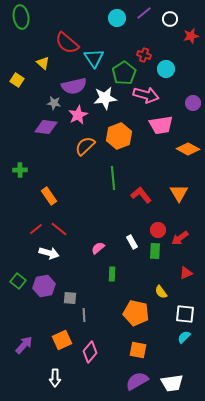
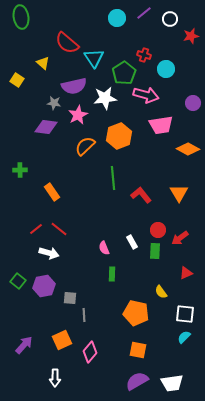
orange rectangle at (49, 196): moved 3 px right, 4 px up
pink semicircle at (98, 248): moved 6 px right; rotated 72 degrees counterclockwise
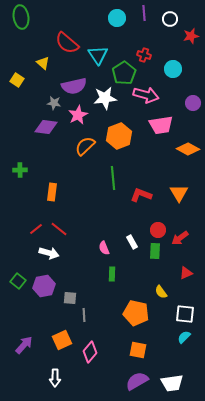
purple line at (144, 13): rotated 56 degrees counterclockwise
cyan triangle at (94, 58): moved 4 px right, 3 px up
cyan circle at (166, 69): moved 7 px right
orange rectangle at (52, 192): rotated 42 degrees clockwise
red L-shape at (141, 195): rotated 30 degrees counterclockwise
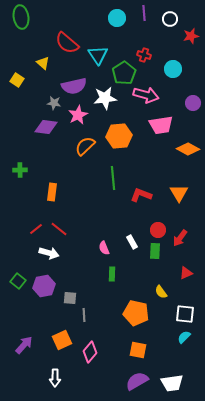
orange hexagon at (119, 136): rotated 15 degrees clockwise
red arrow at (180, 238): rotated 18 degrees counterclockwise
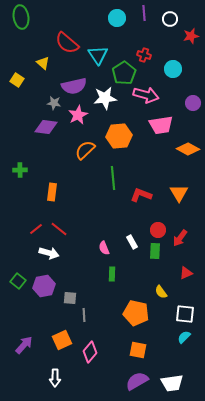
orange semicircle at (85, 146): moved 4 px down
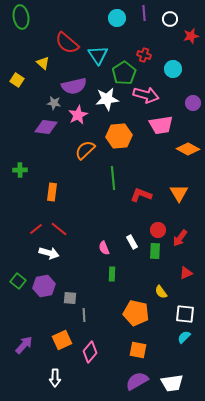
white star at (105, 98): moved 2 px right, 1 px down
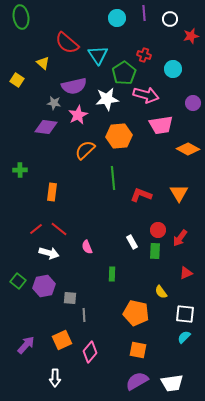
pink semicircle at (104, 248): moved 17 px left, 1 px up
purple arrow at (24, 345): moved 2 px right
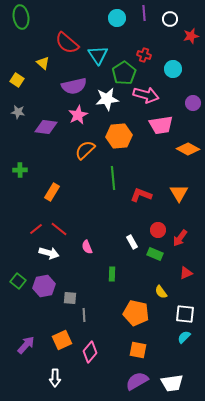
gray star at (54, 103): moved 36 px left, 9 px down
orange rectangle at (52, 192): rotated 24 degrees clockwise
green rectangle at (155, 251): moved 3 px down; rotated 70 degrees counterclockwise
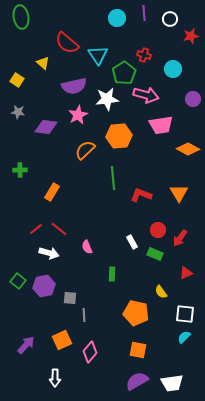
purple circle at (193, 103): moved 4 px up
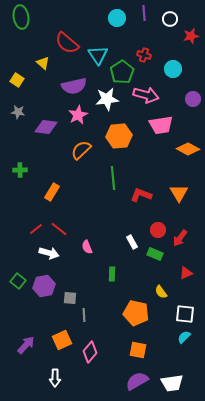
green pentagon at (124, 73): moved 2 px left, 1 px up
orange semicircle at (85, 150): moved 4 px left
